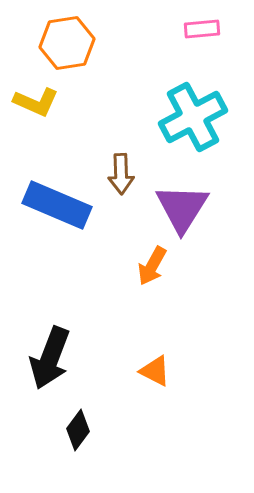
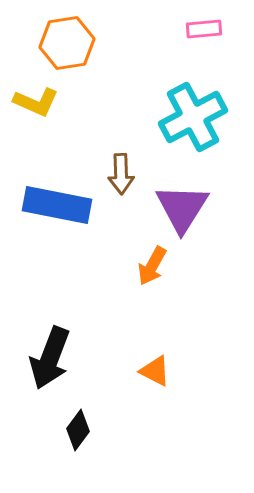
pink rectangle: moved 2 px right
blue rectangle: rotated 12 degrees counterclockwise
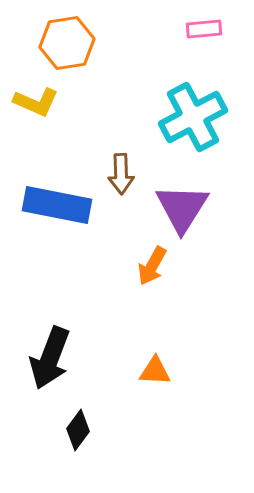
orange triangle: rotated 24 degrees counterclockwise
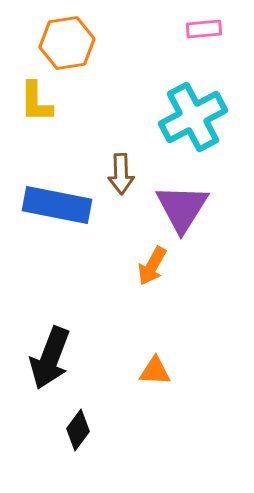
yellow L-shape: rotated 66 degrees clockwise
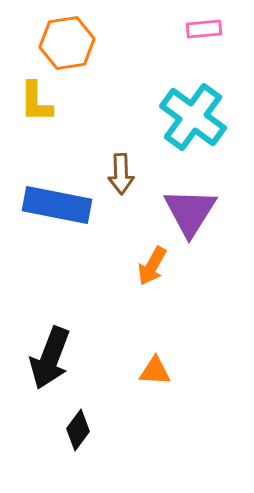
cyan cross: rotated 26 degrees counterclockwise
purple triangle: moved 8 px right, 4 px down
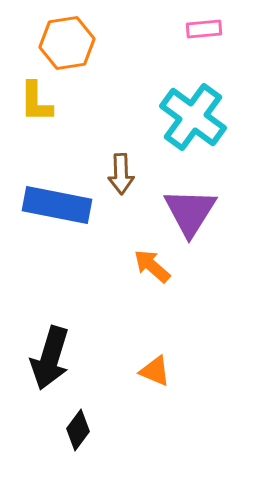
orange arrow: rotated 102 degrees clockwise
black arrow: rotated 4 degrees counterclockwise
orange triangle: rotated 20 degrees clockwise
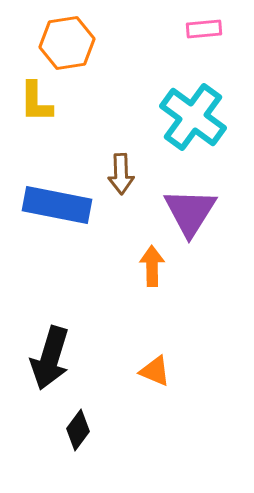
orange arrow: rotated 48 degrees clockwise
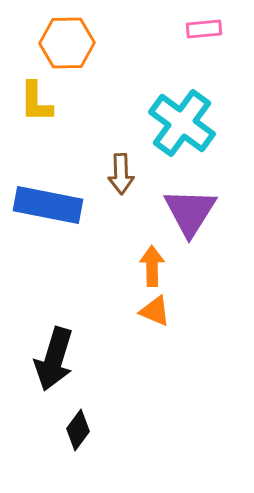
orange hexagon: rotated 8 degrees clockwise
cyan cross: moved 11 px left, 6 px down
blue rectangle: moved 9 px left
black arrow: moved 4 px right, 1 px down
orange triangle: moved 60 px up
